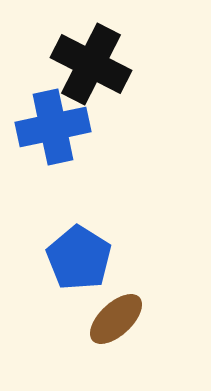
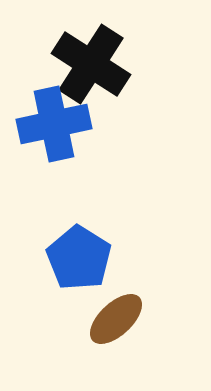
black cross: rotated 6 degrees clockwise
blue cross: moved 1 px right, 3 px up
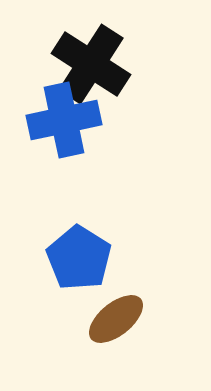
blue cross: moved 10 px right, 4 px up
brown ellipse: rotated 4 degrees clockwise
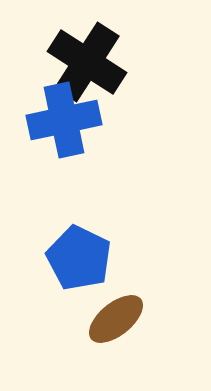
black cross: moved 4 px left, 2 px up
blue pentagon: rotated 6 degrees counterclockwise
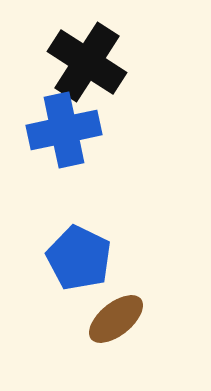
blue cross: moved 10 px down
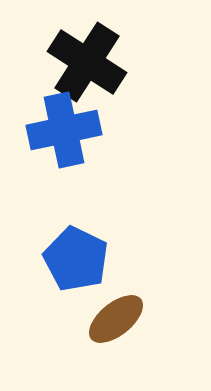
blue pentagon: moved 3 px left, 1 px down
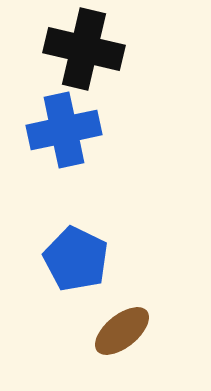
black cross: moved 3 px left, 13 px up; rotated 20 degrees counterclockwise
brown ellipse: moved 6 px right, 12 px down
